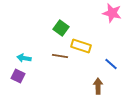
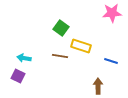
pink star: rotated 18 degrees counterclockwise
blue line: moved 3 px up; rotated 24 degrees counterclockwise
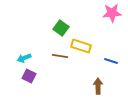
cyan arrow: rotated 32 degrees counterclockwise
purple square: moved 11 px right
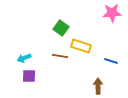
purple square: rotated 24 degrees counterclockwise
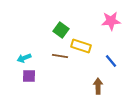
pink star: moved 1 px left, 8 px down
green square: moved 2 px down
blue line: rotated 32 degrees clockwise
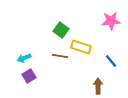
yellow rectangle: moved 1 px down
purple square: rotated 32 degrees counterclockwise
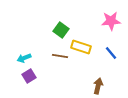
blue line: moved 8 px up
brown arrow: rotated 14 degrees clockwise
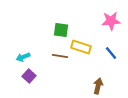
green square: rotated 28 degrees counterclockwise
cyan arrow: moved 1 px left, 1 px up
purple square: rotated 16 degrees counterclockwise
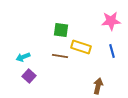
blue line: moved 1 px right, 2 px up; rotated 24 degrees clockwise
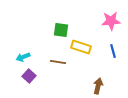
blue line: moved 1 px right
brown line: moved 2 px left, 6 px down
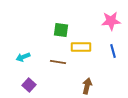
yellow rectangle: rotated 18 degrees counterclockwise
purple square: moved 9 px down
brown arrow: moved 11 px left
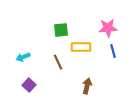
pink star: moved 3 px left, 7 px down
green square: rotated 14 degrees counterclockwise
brown line: rotated 56 degrees clockwise
